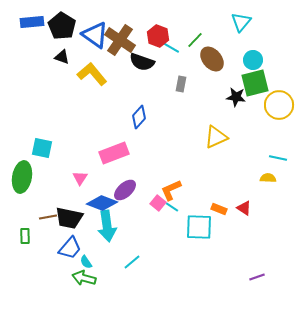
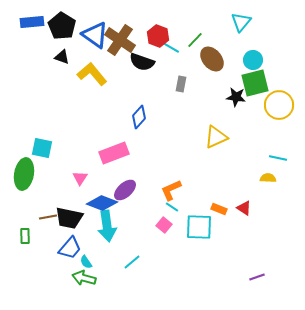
green ellipse at (22, 177): moved 2 px right, 3 px up
pink square at (158, 203): moved 6 px right, 22 px down
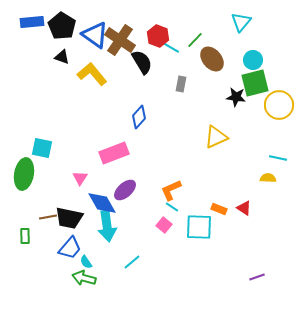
black semicircle at (142, 62): rotated 140 degrees counterclockwise
blue diamond at (102, 203): rotated 40 degrees clockwise
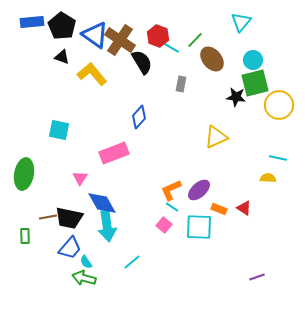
cyan square at (42, 148): moved 17 px right, 18 px up
purple ellipse at (125, 190): moved 74 px right
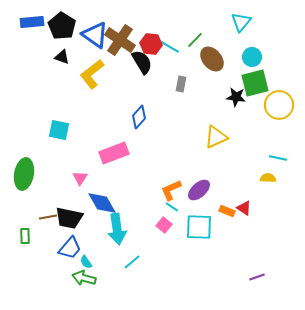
red hexagon at (158, 36): moved 7 px left, 8 px down; rotated 15 degrees counterclockwise
cyan circle at (253, 60): moved 1 px left, 3 px up
yellow L-shape at (92, 74): rotated 88 degrees counterclockwise
orange rectangle at (219, 209): moved 8 px right, 2 px down
cyan arrow at (107, 226): moved 10 px right, 3 px down
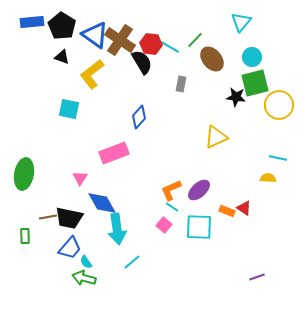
cyan square at (59, 130): moved 10 px right, 21 px up
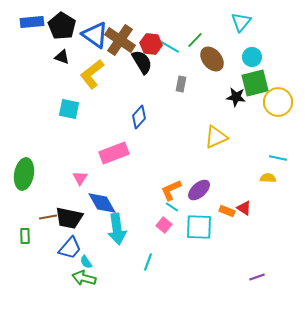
yellow circle at (279, 105): moved 1 px left, 3 px up
cyan line at (132, 262): moved 16 px right; rotated 30 degrees counterclockwise
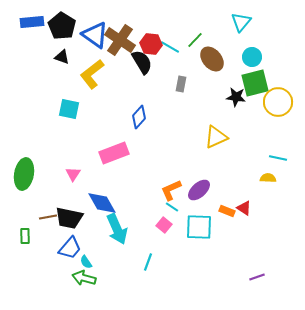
pink triangle at (80, 178): moved 7 px left, 4 px up
cyan arrow at (117, 229): rotated 16 degrees counterclockwise
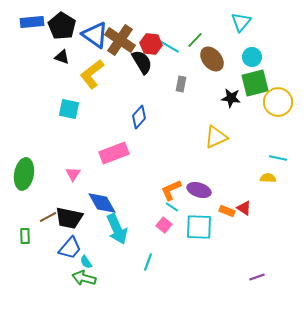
black star at (236, 97): moved 5 px left, 1 px down
purple ellipse at (199, 190): rotated 60 degrees clockwise
brown line at (48, 217): rotated 18 degrees counterclockwise
